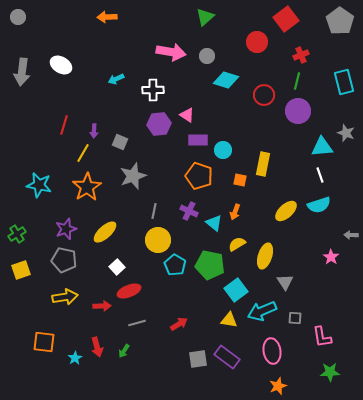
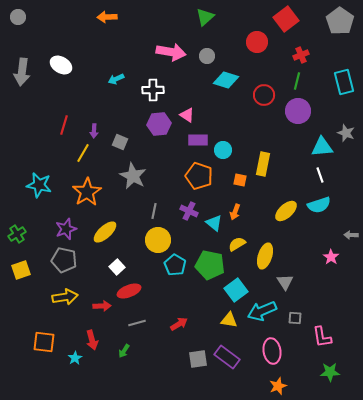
gray star at (133, 176): rotated 24 degrees counterclockwise
orange star at (87, 187): moved 5 px down
red arrow at (97, 347): moved 5 px left, 7 px up
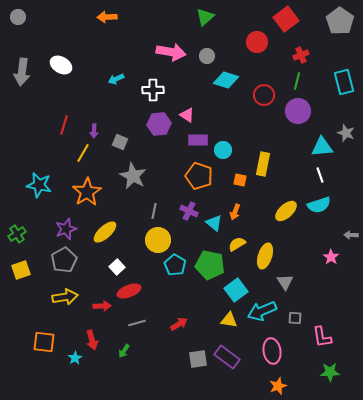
gray pentagon at (64, 260): rotated 30 degrees clockwise
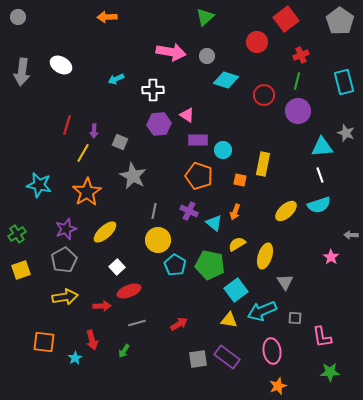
red line at (64, 125): moved 3 px right
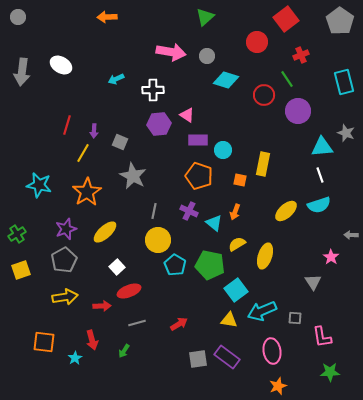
green line at (297, 81): moved 10 px left, 2 px up; rotated 48 degrees counterclockwise
gray triangle at (285, 282): moved 28 px right
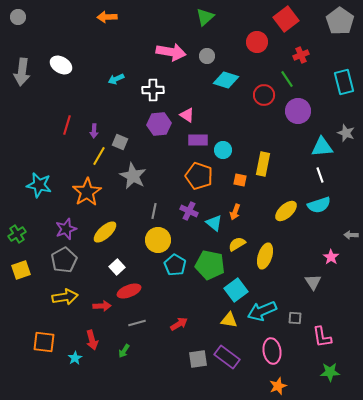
yellow line at (83, 153): moved 16 px right, 3 px down
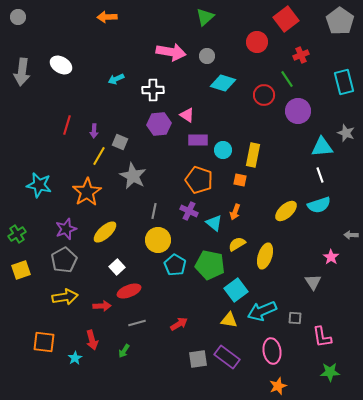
cyan diamond at (226, 80): moved 3 px left, 3 px down
yellow rectangle at (263, 164): moved 10 px left, 9 px up
orange pentagon at (199, 176): moved 4 px down
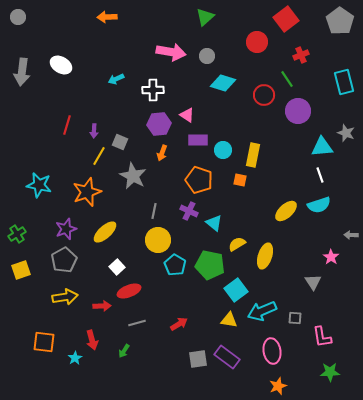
orange star at (87, 192): rotated 12 degrees clockwise
orange arrow at (235, 212): moved 73 px left, 59 px up
